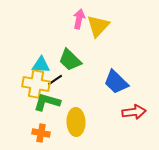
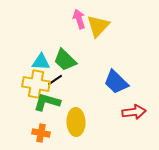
pink arrow: rotated 30 degrees counterclockwise
green trapezoid: moved 5 px left
cyan triangle: moved 3 px up
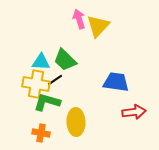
blue trapezoid: rotated 144 degrees clockwise
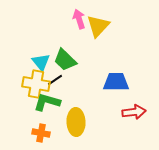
cyan triangle: rotated 48 degrees clockwise
blue trapezoid: rotated 8 degrees counterclockwise
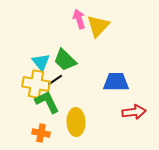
green L-shape: rotated 48 degrees clockwise
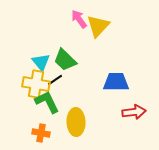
pink arrow: rotated 18 degrees counterclockwise
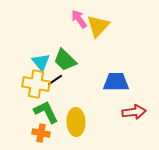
green L-shape: moved 1 px left, 10 px down
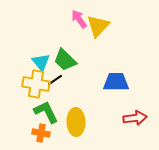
red arrow: moved 1 px right, 6 px down
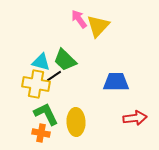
cyan triangle: rotated 36 degrees counterclockwise
black line: moved 1 px left, 4 px up
green L-shape: moved 2 px down
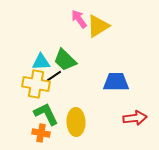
yellow triangle: rotated 15 degrees clockwise
cyan triangle: rotated 18 degrees counterclockwise
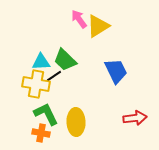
blue trapezoid: moved 11 px up; rotated 64 degrees clockwise
